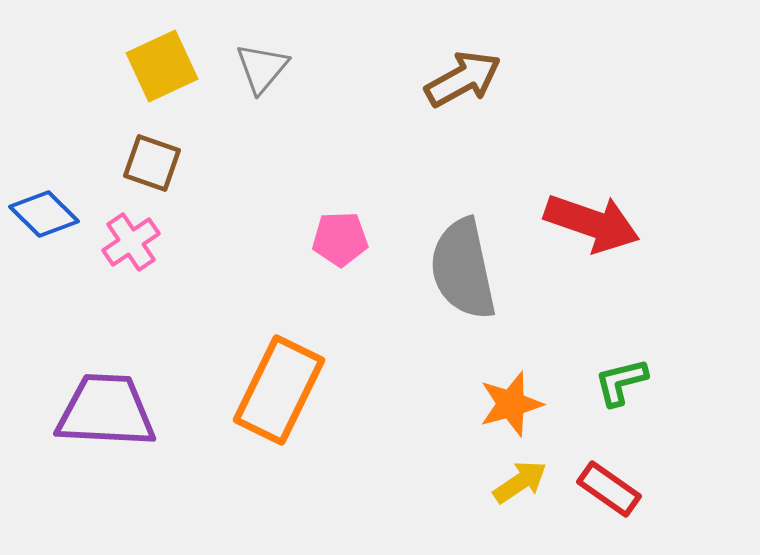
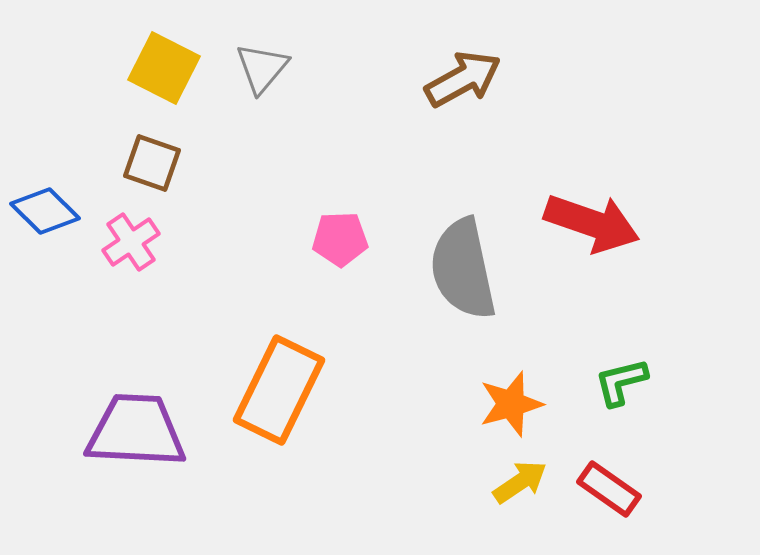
yellow square: moved 2 px right, 2 px down; rotated 38 degrees counterclockwise
blue diamond: moved 1 px right, 3 px up
purple trapezoid: moved 30 px right, 20 px down
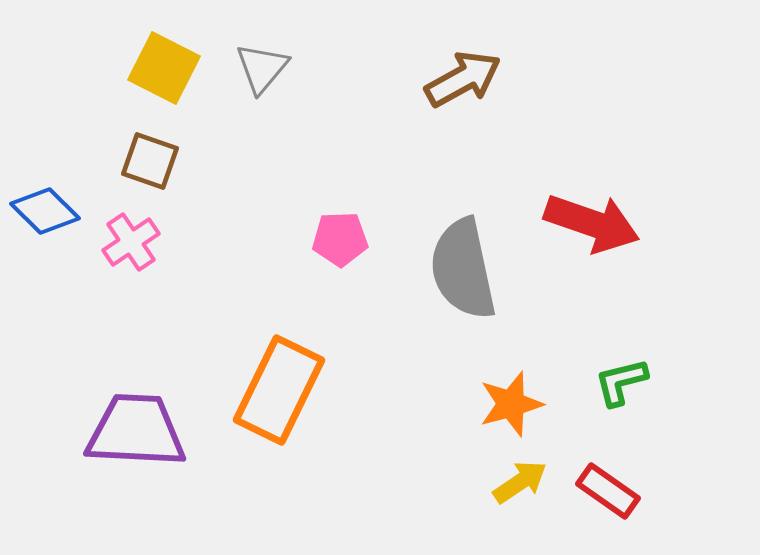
brown square: moved 2 px left, 2 px up
red rectangle: moved 1 px left, 2 px down
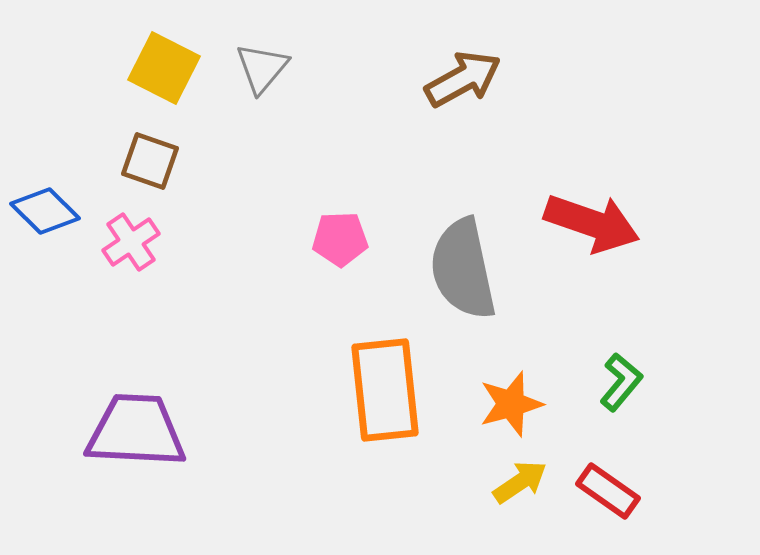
green L-shape: rotated 144 degrees clockwise
orange rectangle: moved 106 px right; rotated 32 degrees counterclockwise
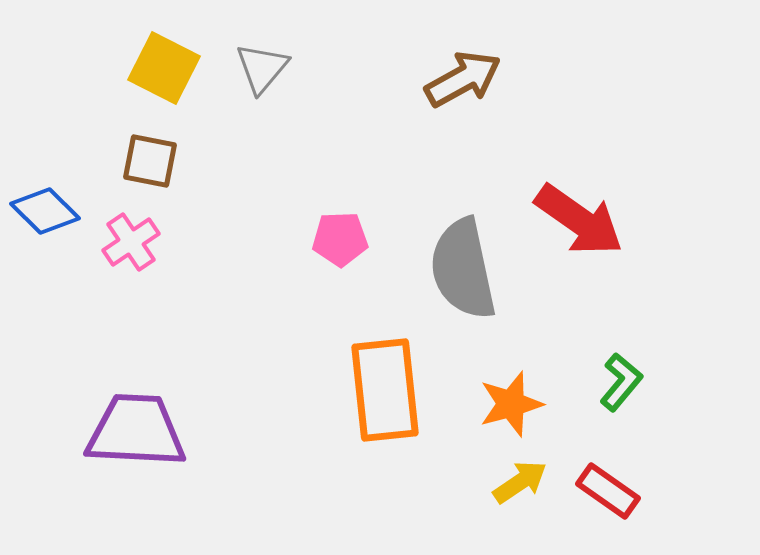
brown square: rotated 8 degrees counterclockwise
red arrow: moved 13 px left, 3 px up; rotated 16 degrees clockwise
